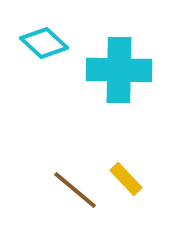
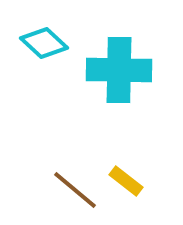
yellow rectangle: moved 2 px down; rotated 8 degrees counterclockwise
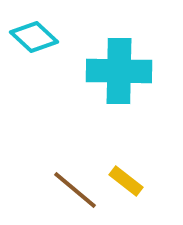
cyan diamond: moved 10 px left, 6 px up
cyan cross: moved 1 px down
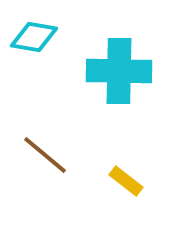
cyan diamond: rotated 33 degrees counterclockwise
brown line: moved 30 px left, 35 px up
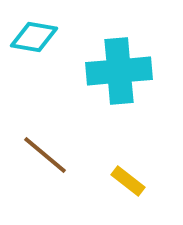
cyan cross: rotated 6 degrees counterclockwise
yellow rectangle: moved 2 px right
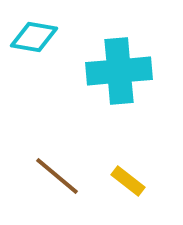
brown line: moved 12 px right, 21 px down
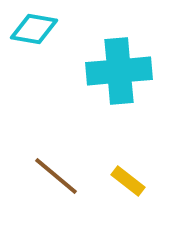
cyan diamond: moved 8 px up
brown line: moved 1 px left
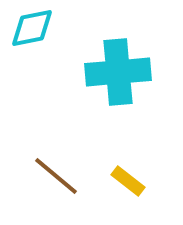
cyan diamond: moved 2 px left, 1 px up; rotated 21 degrees counterclockwise
cyan cross: moved 1 px left, 1 px down
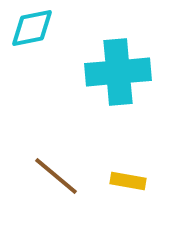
yellow rectangle: rotated 28 degrees counterclockwise
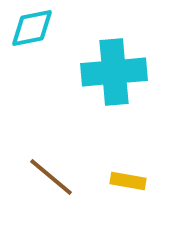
cyan cross: moved 4 px left
brown line: moved 5 px left, 1 px down
